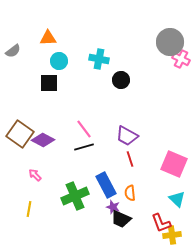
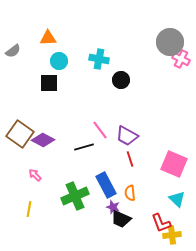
pink line: moved 16 px right, 1 px down
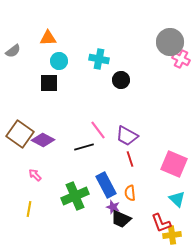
pink line: moved 2 px left
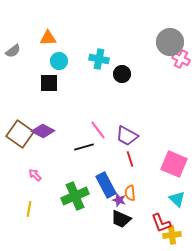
black circle: moved 1 px right, 6 px up
purple diamond: moved 9 px up
purple star: moved 6 px right, 7 px up
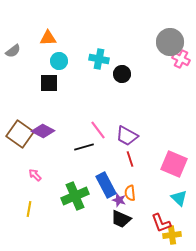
cyan triangle: moved 2 px right, 1 px up
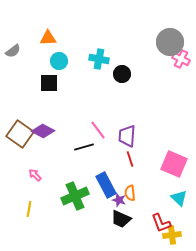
purple trapezoid: rotated 65 degrees clockwise
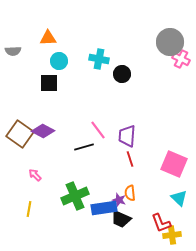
gray semicircle: rotated 35 degrees clockwise
blue rectangle: moved 2 px left, 23 px down; rotated 70 degrees counterclockwise
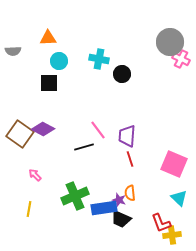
purple diamond: moved 2 px up
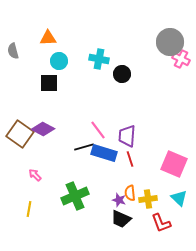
gray semicircle: rotated 77 degrees clockwise
blue rectangle: moved 55 px up; rotated 25 degrees clockwise
yellow cross: moved 24 px left, 36 px up
